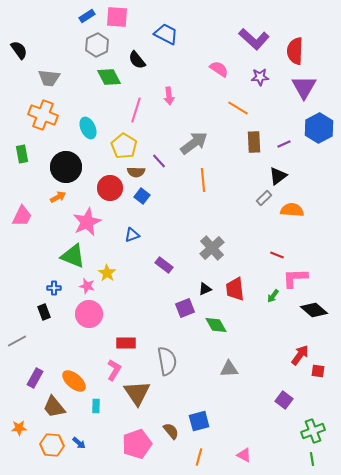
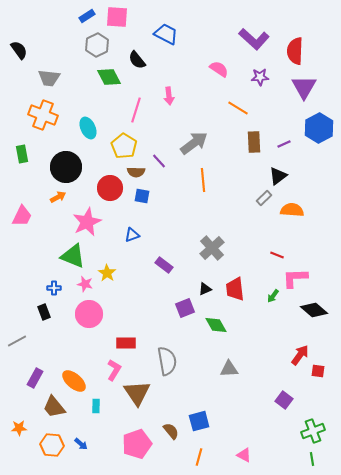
blue square at (142, 196): rotated 28 degrees counterclockwise
pink star at (87, 286): moved 2 px left, 2 px up
blue arrow at (79, 443): moved 2 px right, 1 px down
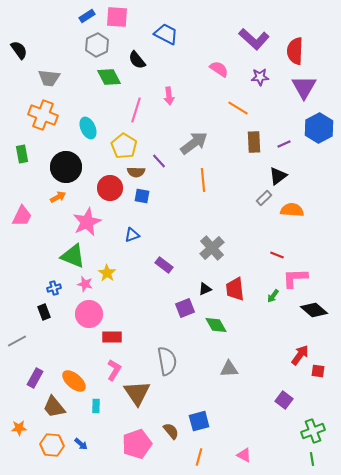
blue cross at (54, 288): rotated 16 degrees counterclockwise
red rectangle at (126, 343): moved 14 px left, 6 px up
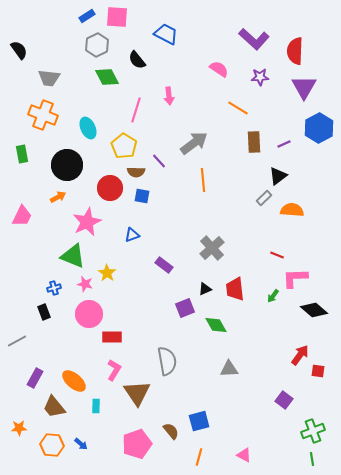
green diamond at (109, 77): moved 2 px left
black circle at (66, 167): moved 1 px right, 2 px up
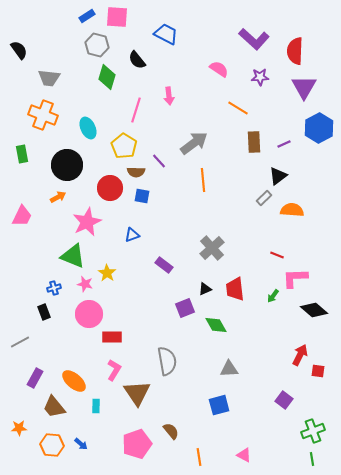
gray hexagon at (97, 45): rotated 20 degrees counterclockwise
green diamond at (107, 77): rotated 45 degrees clockwise
gray line at (17, 341): moved 3 px right, 1 px down
red arrow at (300, 355): rotated 10 degrees counterclockwise
blue square at (199, 421): moved 20 px right, 16 px up
orange line at (199, 457): rotated 24 degrees counterclockwise
